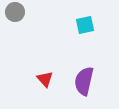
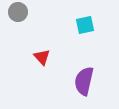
gray circle: moved 3 px right
red triangle: moved 3 px left, 22 px up
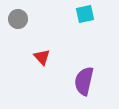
gray circle: moved 7 px down
cyan square: moved 11 px up
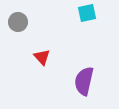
cyan square: moved 2 px right, 1 px up
gray circle: moved 3 px down
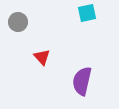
purple semicircle: moved 2 px left
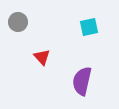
cyan square: moved 2 px right, 14 px down
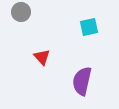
gray circle: moved 3 px right, 10 px up
